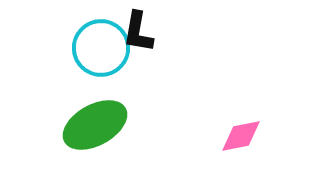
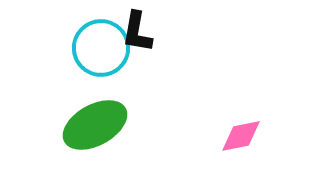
black L-shape: moved 1 px left
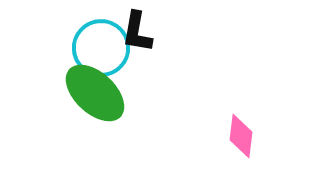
green ellipse: moved 32 px up; rotated 72 degrees clockwise
pink diamond: rotated 72 degrees counterclockwise
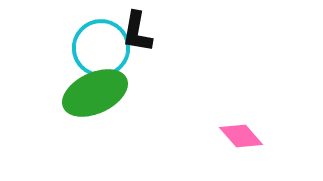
green ellipse: rotated 68 degrees counterclockwise
pink diamond: rotated 48 degrees counterclockwise
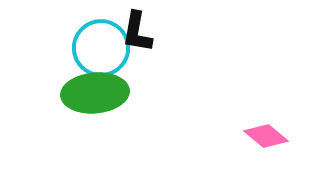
green ellipse: rotated 20 degrees clockwise
pink diamond: moved 25 px right; rotated 9 degrees counterclockwise
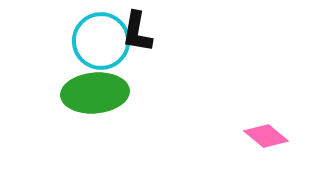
cyan circle: moved 7 px up
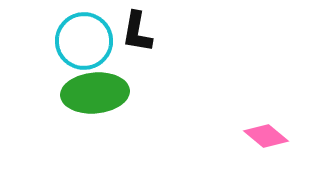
cyan circle: moved 17 px left
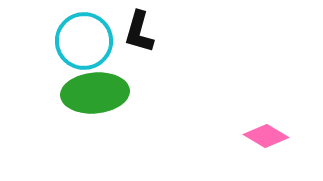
black L-shape: moved 2 px right; rotated 6 degrees clockwise
pink diamond: rotated 9 degrees counterclockwise
